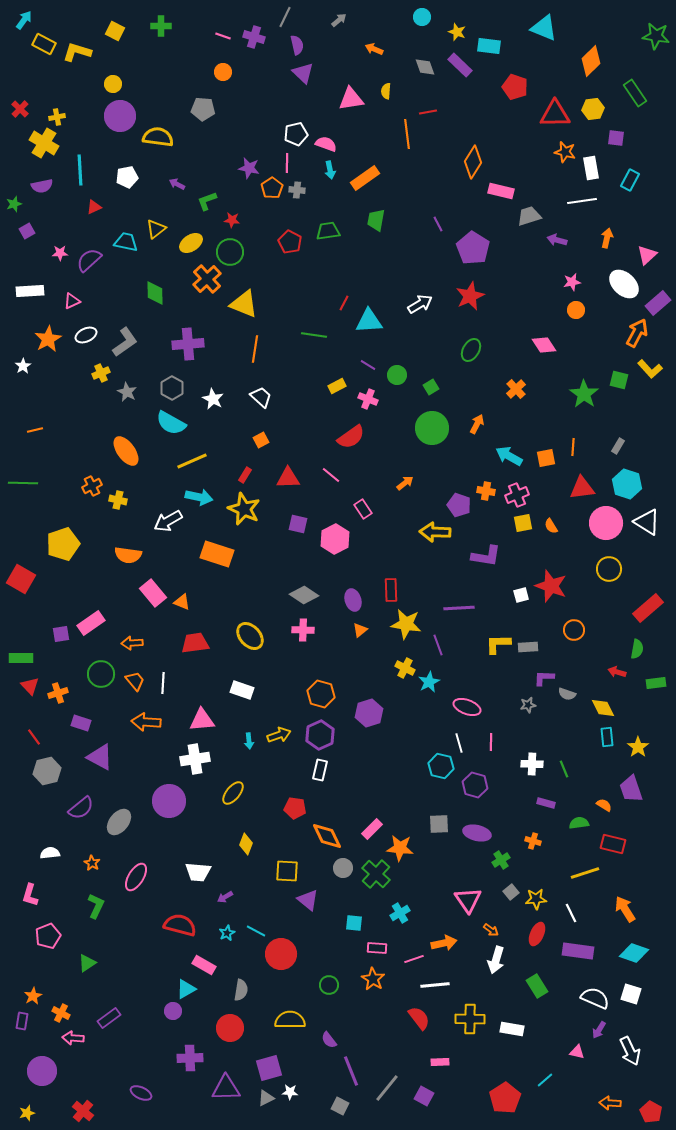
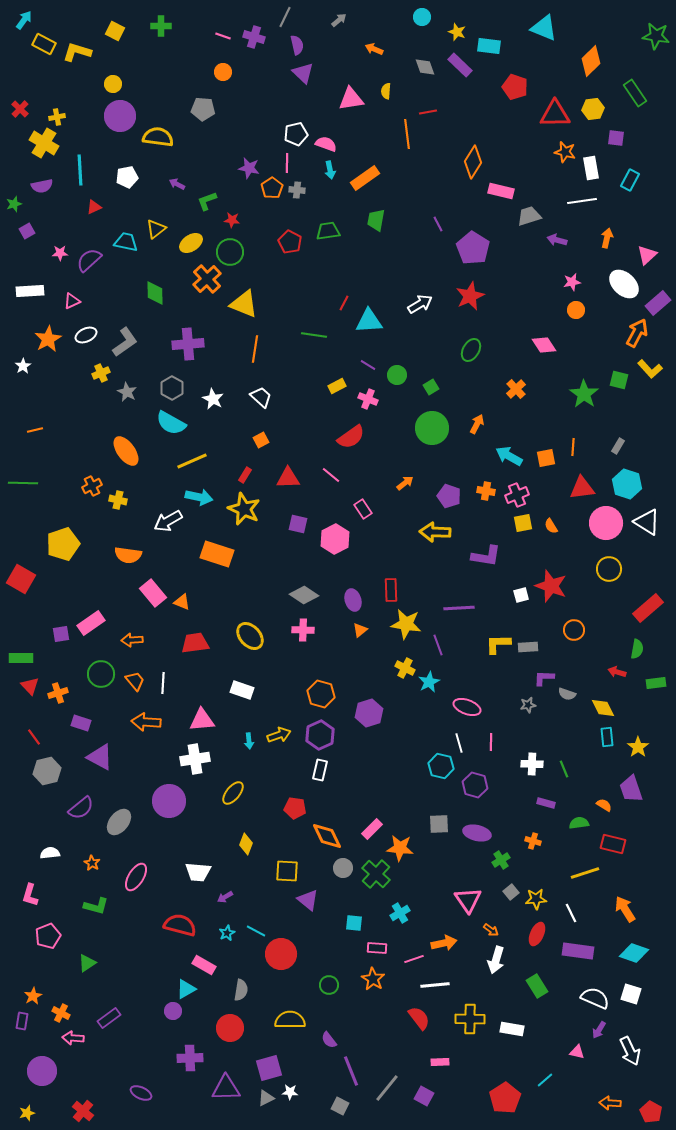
purple pentagon at (459, 505): moved 10 px left, 9 px up
orange arrow at (132, 643): moved 3 px up
green L-shape at (96, 906): rotated 80 degrees clockwise
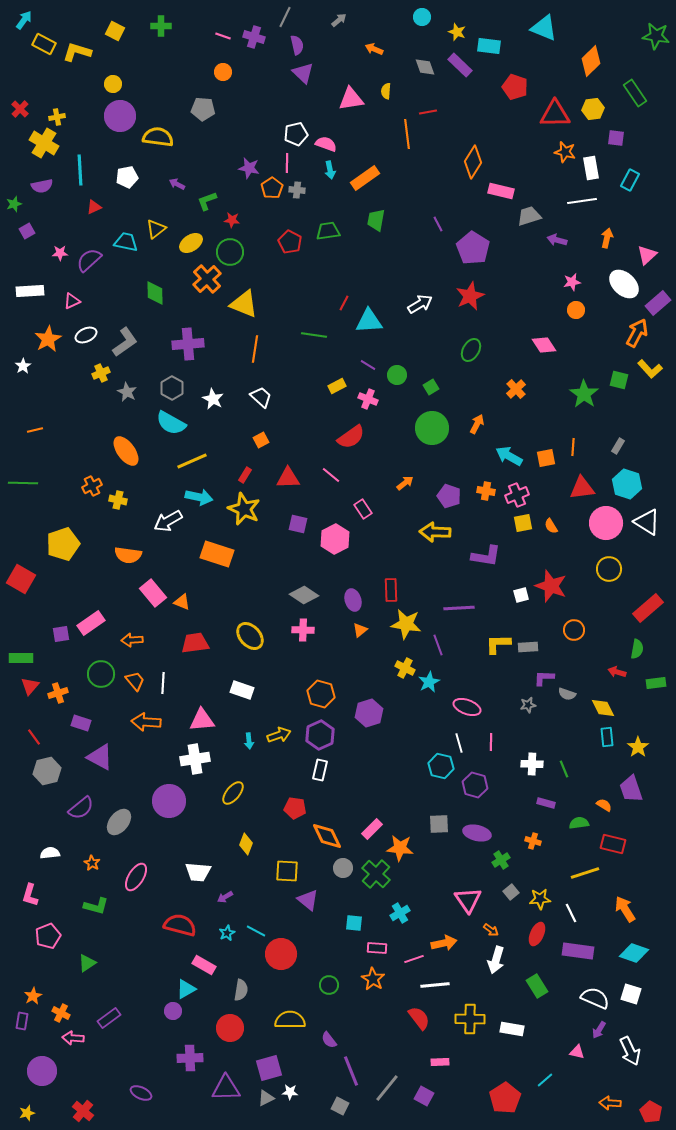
red triangle at (30, 686): rotated 24 degrees clockwise
yellow star at (536, 899): moved 4 px right
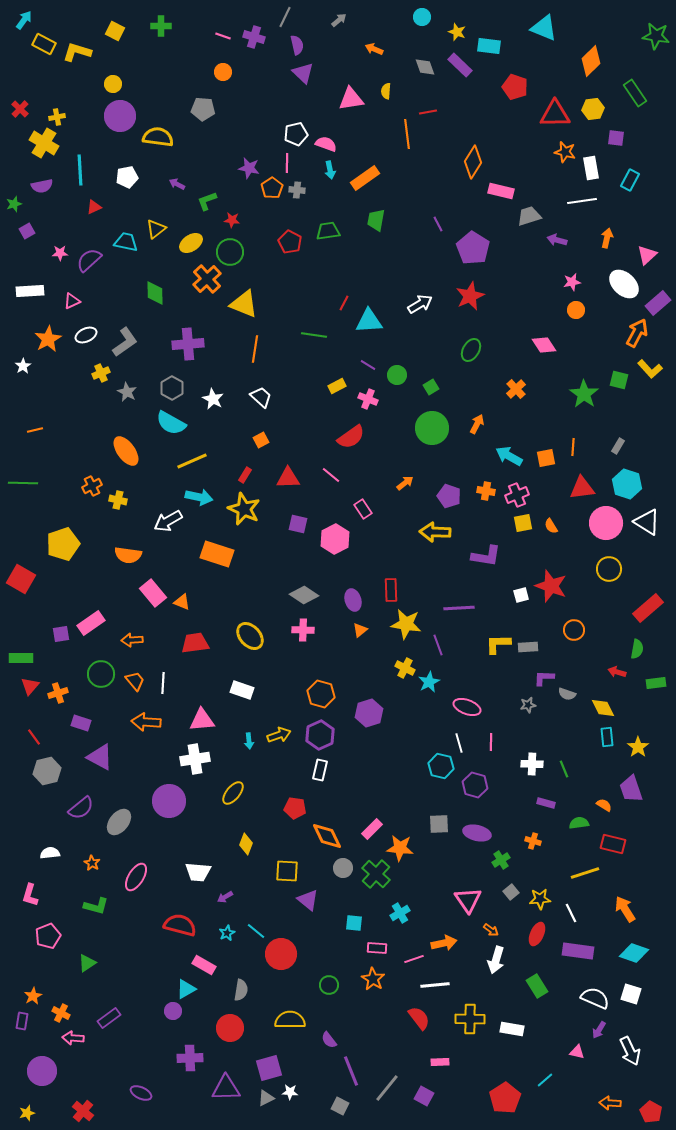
cyan line at (256, 931): rotated 12 degrees clockwise
